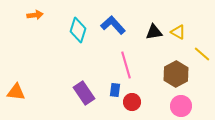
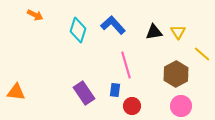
orange arrow: rotated 35 degrees clockwise
yellow triangle: rotated 28 degrees clockwise
red circle: moved 4 px down
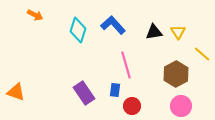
orange triangle: rotated 12 degrees clockwise
